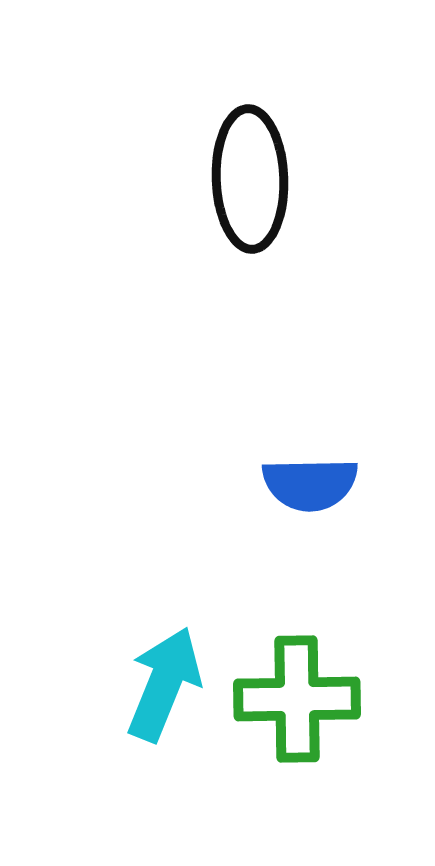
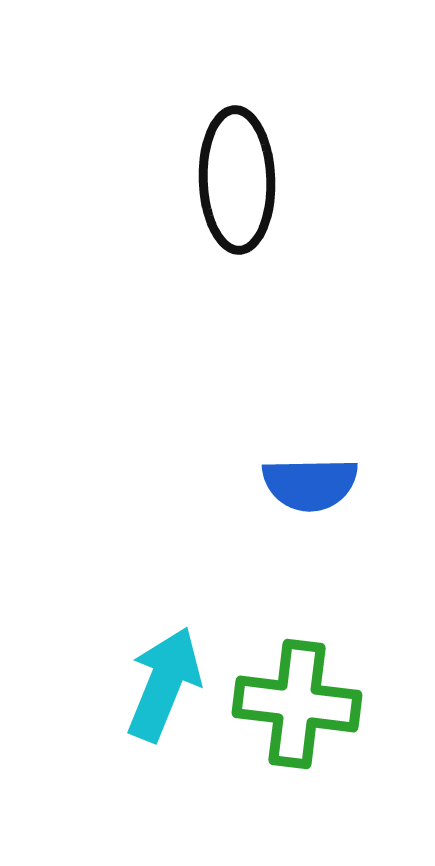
black ellipse: moved 13 px left, 1 px down
green cross: moved 5 px down; rotated 8 degrees clockwise
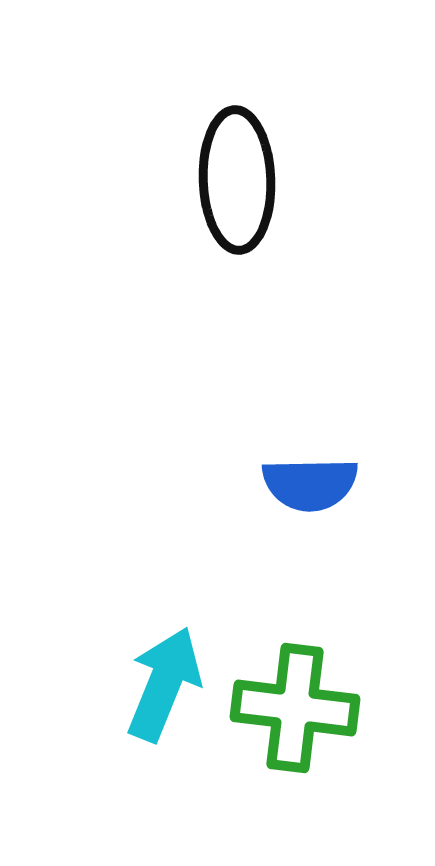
green cross: moved 2 px left, 4 px down
